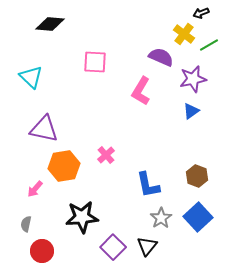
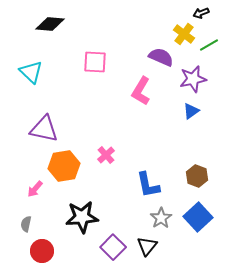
cyan triangle: moved 5 px up
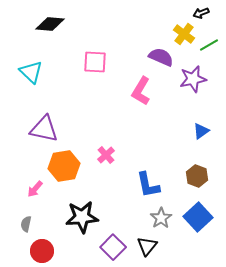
blue triangle: moved 10 px right, 20 px down
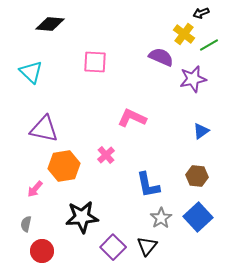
pink L-shape: moved 9 px left, 27 px down; rotated 84 degrees clockwise
brown hexagon: rotated 15 degrees counterclockwise
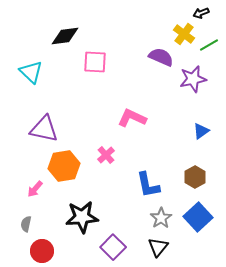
black diamond: moved 15 px right, 12 px down; rotated 12 degrees counterclockwise
brown hexagon: moved 2 px left, 1 px down; rotated 25 degrees clockwise
black triangle: moved 11 px right, 1 px down
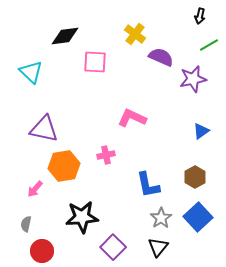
black arrow: moved 1 px left, 3 px down; rotated 56 degrees counterclockwise
yellow cross: moved 49 px left
pink cross: rotated 30 degrees clockwise
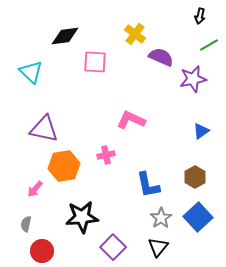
pink L-shape: moved 1 px left, 2 px down
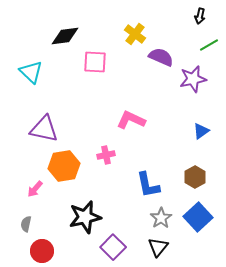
black star: moved 3 px right; rotated 8 degrees counterclockwise
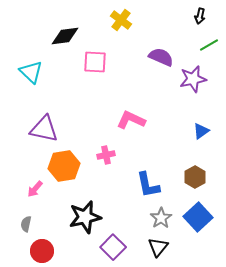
yellow cross: moved 14 px left, 14 px up
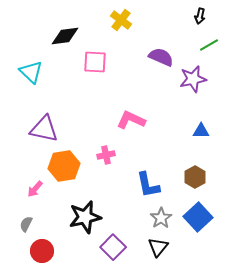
blue triangle: rotated 36 degrees clockwise
gray semicircle: rotated 14 degrees clockwise
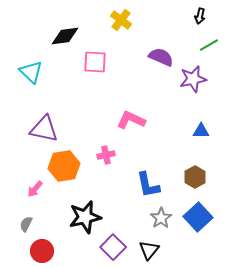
black triangle: moved 9 px left, 3 px down
